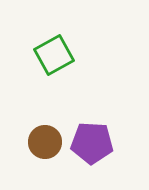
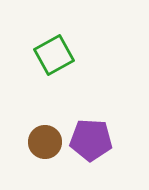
purple pentagon: moved 1 px left, 3 px up
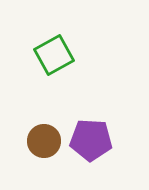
brown circle: moved 1 px left, 1 px up
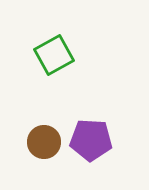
brown circle: moved 1 px down
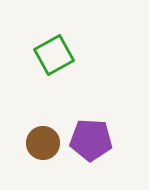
brown circle: moved 1 px left, 1 px down
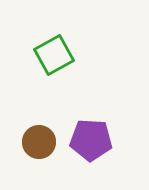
brown circle: moved 4 px left, 1 px up
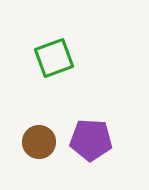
green square: moved 3 px down; rotated 9 degrees clockwise
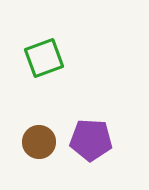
green square: moved 10 px left
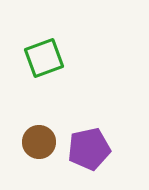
purple pentagon: moved 2 px left, 9 px down; rotated 15 degrees counterclockwise
